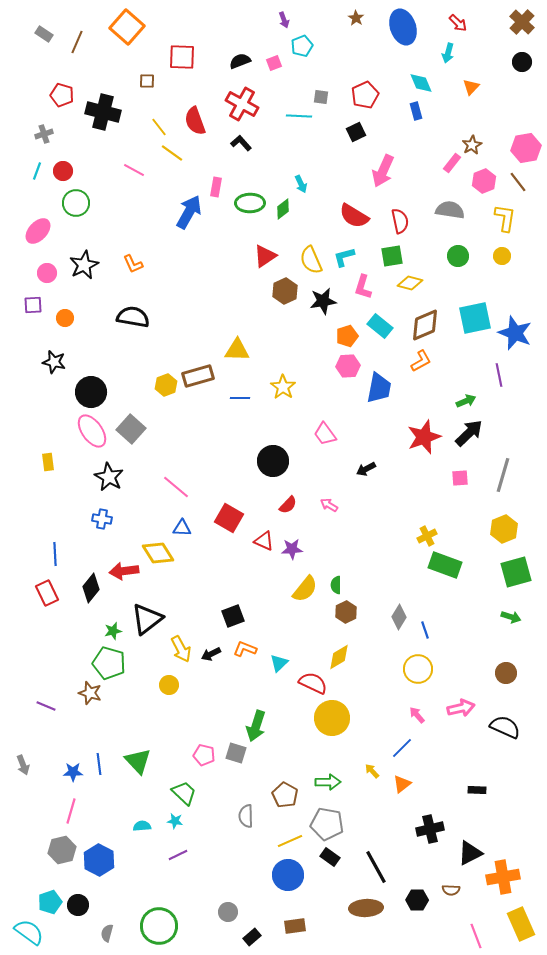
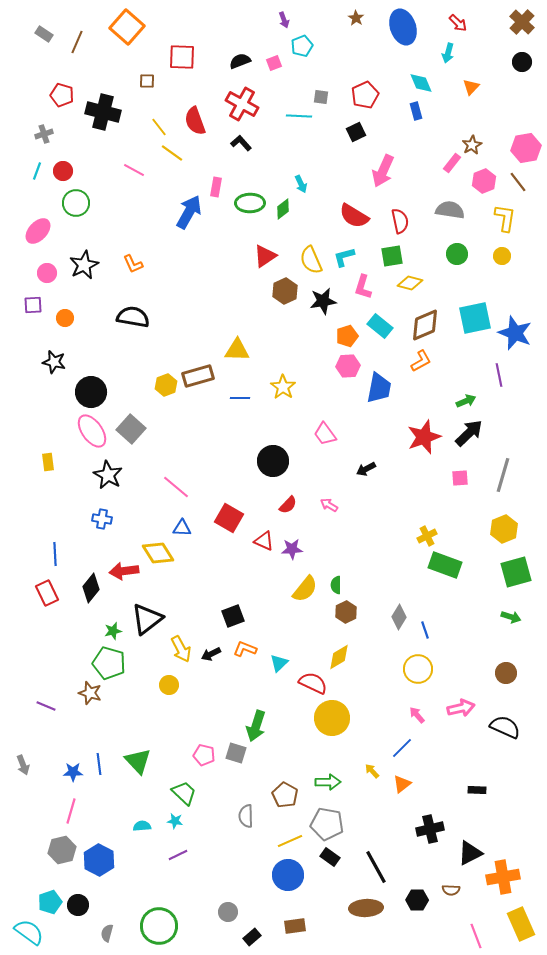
green circle at (458, 256): moved 1 px left, 2 px up
black star at (109, 477): moved 1 px left, 2 px up
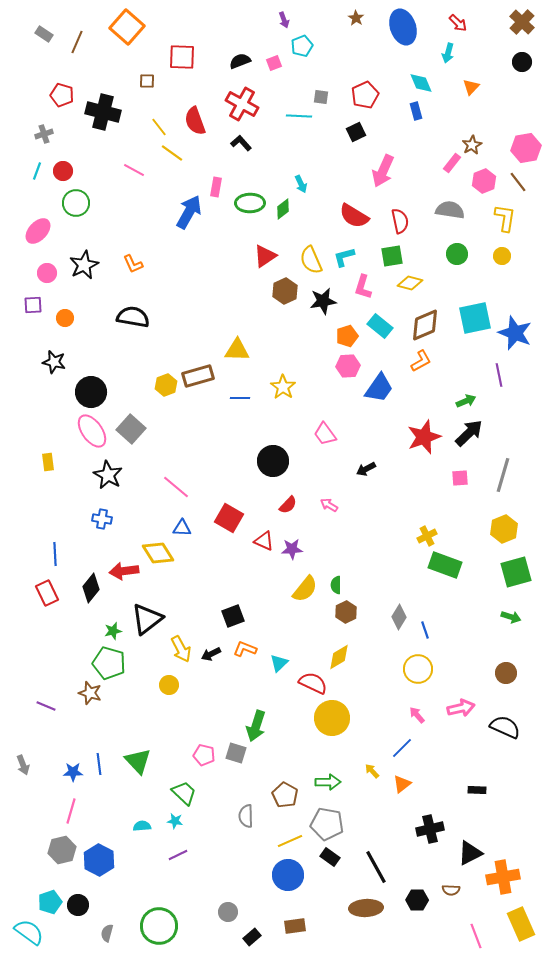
blue trapezoid at (379, 388): rotated 24 degrees clockwise
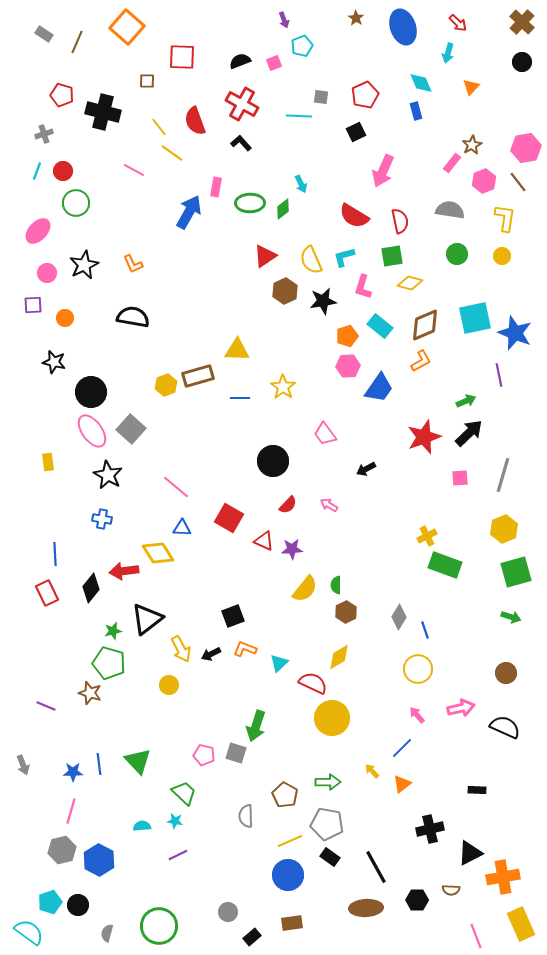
brown rectangle at (295, 926): moved 3 px left, 3 px up
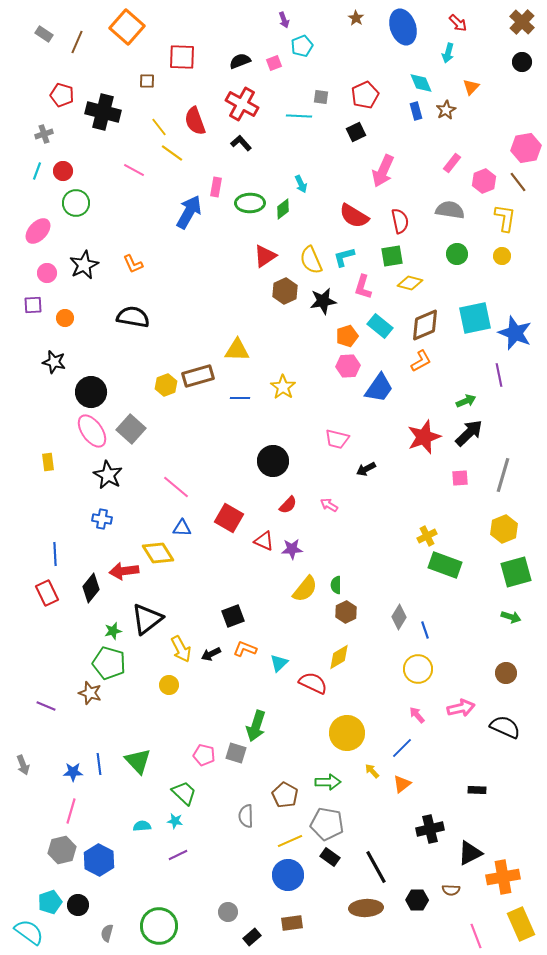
brown star at (472, 145): moved 26 px left, 35 px up
pink trapezoid at (325, 434): moved 12 px right, 5 px down; rotated 40 degrees counterclockwise
yellow circle at (332, 718): moved 15 px right, 15 px down
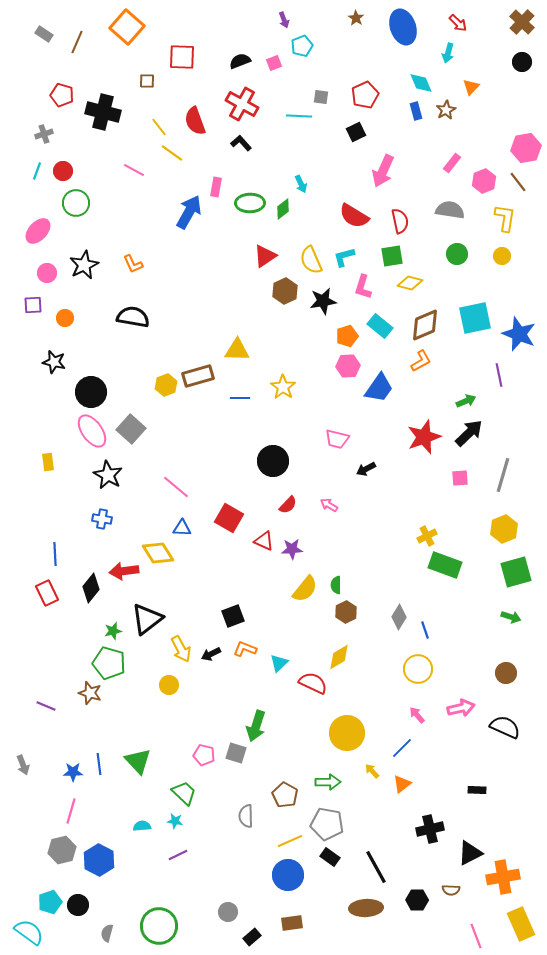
blue star at (515, 333): moved 4 px right, 1 px down
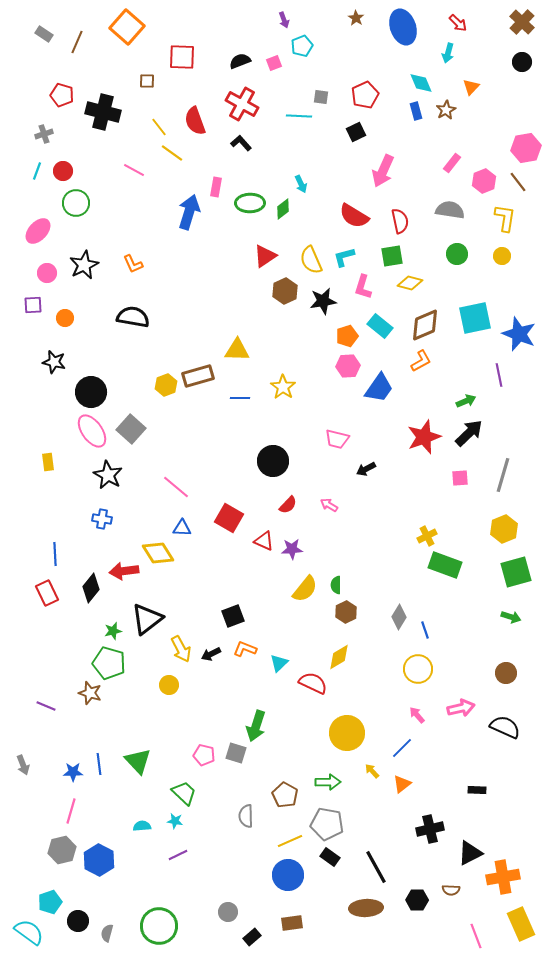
blue arrow at (189, 212): rotated 12 degrees counterclockwise
black circle at (78, 905): moved 16 px down
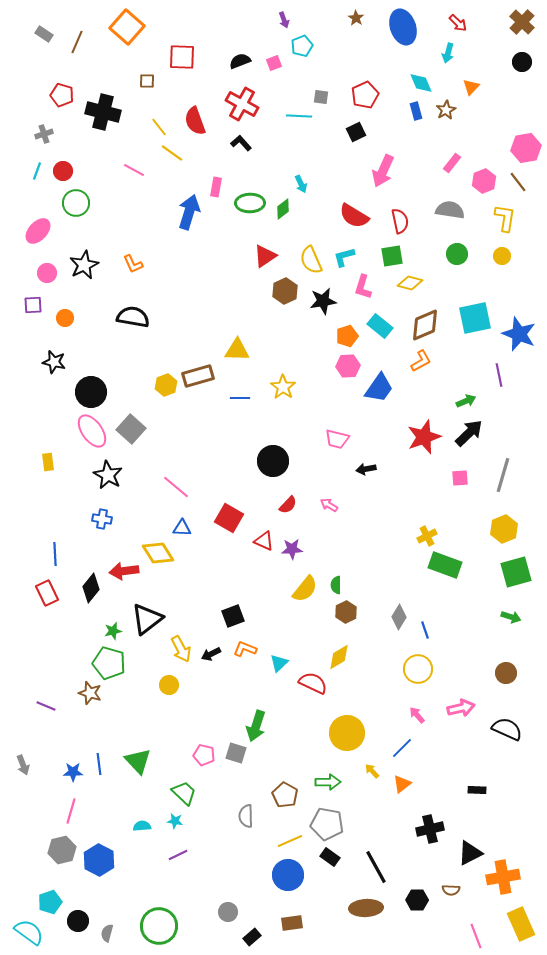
black arrow at (366, 469): rotated 18 degrees clockwise
black semicircle at (505, 727): moved 2 px right, 2 px down
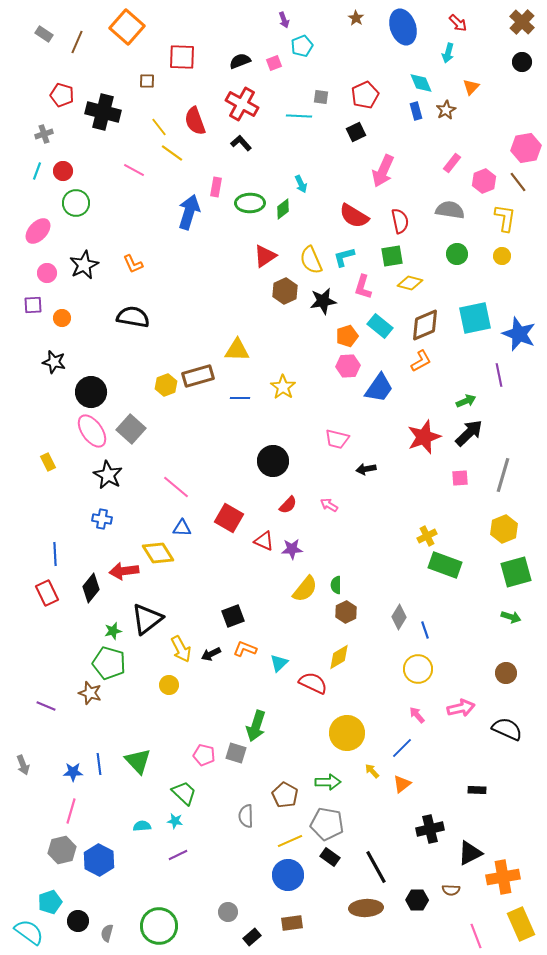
orange circle at (65, 318): moved 3 px left
yellow rectangle at (48, 462): rotated 18 degrees counterclockwise
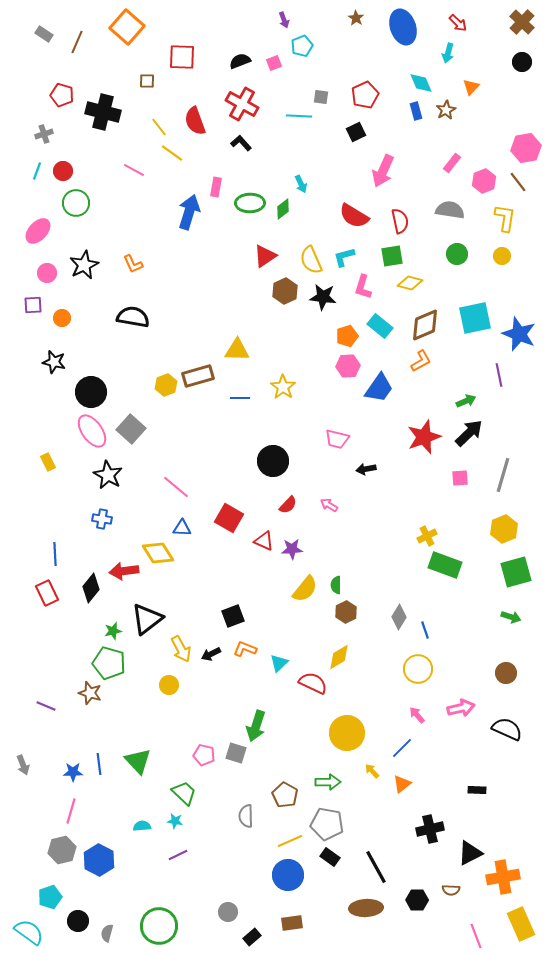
black star at (323, 301): moved 4 px up; rotated 16 degrees clockwise
cyan pentagon at (50, 902): moved 5 px up
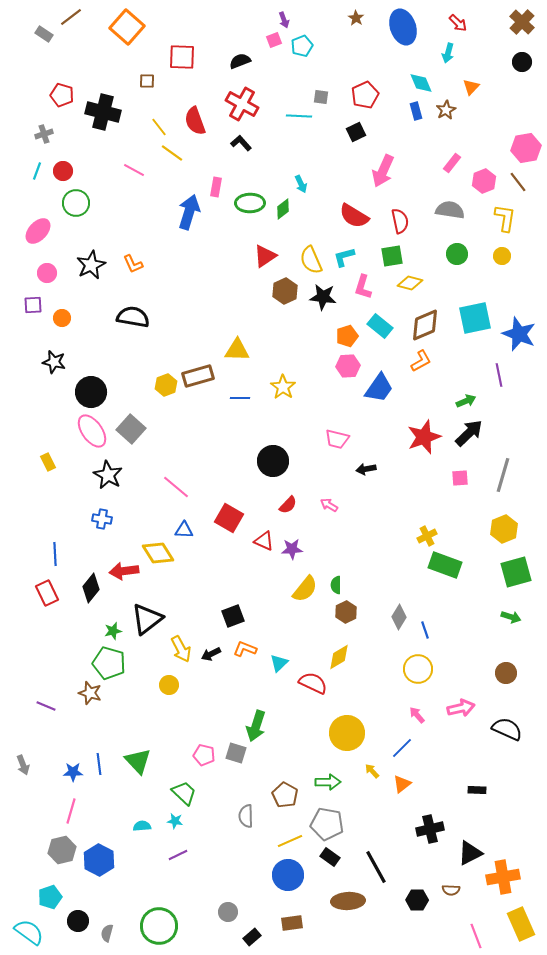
brown line at (77, 42): moved 6 px left, 25 px up; rotated 30 degrees clockwise
pink square at (274, 63): moved 23 px up
black star at (84, 265): moved 7 px right
blue triangle at (182, 528): moved 2 px right, 2 px down
brown ellipse at (366, 908): moved 18 px left, 7 px up
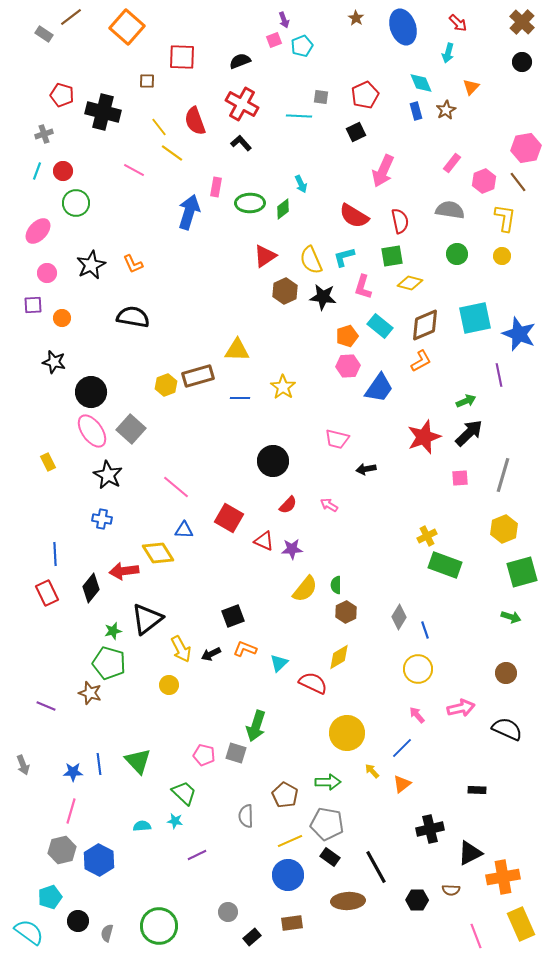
green square at (516, 572): moved 6 px right
purple line at (178, 855): moved 19 px right
